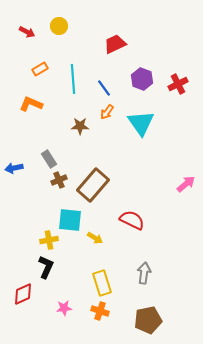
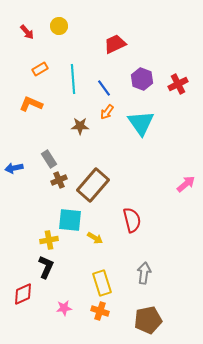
red arrow: rotated 21 degrees clockwise
red semicircle: rotated 50 degrees clockwise
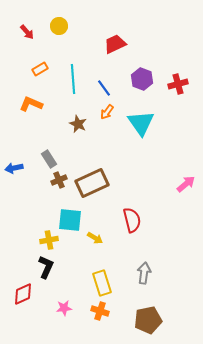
red cross: rotated 12 degrees clockwise
brown star: moved 2 px left, 2 px up; rotated 24 degrees clockwise
brown rectangle: moved 1 px left, 2 px up; rotated 24 degrees clockwise
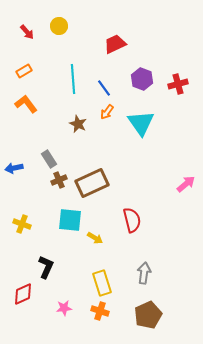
orange rectangle: moved 16 px left, 2 px down
orange L-shape: moved 5 px left; rotated 30 degrees clockwise
yellow cross: moved 27 px left, 16 px up; rotated 30 degrees clockwise
brown pentagon: moved 5 px up; rotated 12 degrees counterclockwise
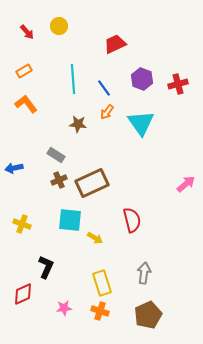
brown star: rotated 18 degrees counterclockwise
gray rectangle: moved 7 px right, 4 px up; rotated 24 degrees counterclockwise
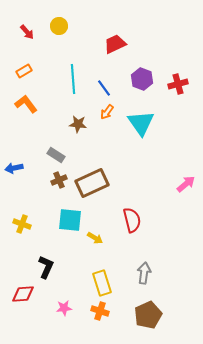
red diamond: rotated 20 degrees clockwise
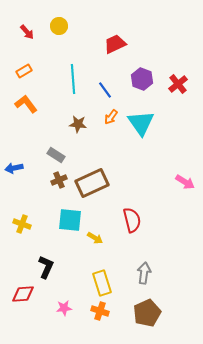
red cross: rotated 24 degrees counterclockwise
blue line: moved 1 px right, 2 px down
orange arrow: moved 4 px right, 5 px down
pink arrow: moved 1 px left, 2 px up; rotated 72 degrees clockwise
brown pentagon: moved 1 px left, 2 px up
